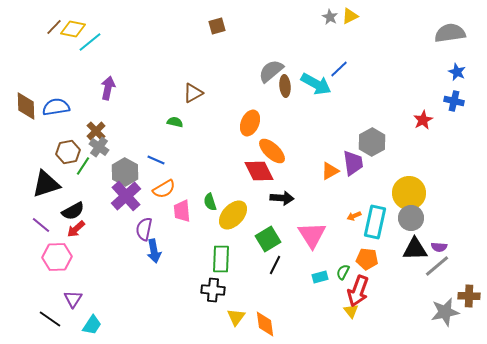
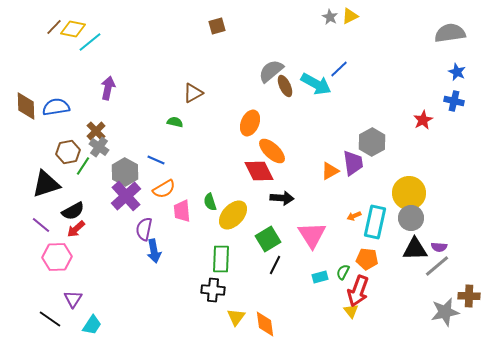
brown ellipse at (285, 86): rotated 20 degrees counterclockwise
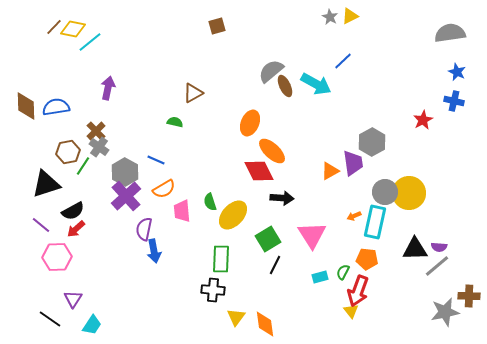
blue line at (339, 69): moved 4 px right, 8 px up
gray circle at (411, 218): moved 26 px left, 26 px up
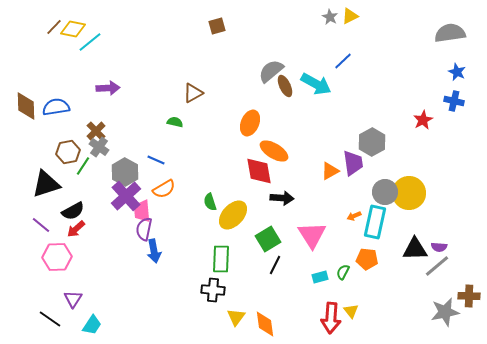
purple arrow at (108, 88): rotated 75 degrees clockwise
orange ellipse at (272, 151): moved 2 px right; rotated 12 degrees counterclockwise
red diamond at (259, 171): rotated 16 degrees clockwise
pink trapezoid at (182, 211): moved 40 px left
red arrow at (358, 291): moved 27 px left, 27 px down; rotated 16 degrees counterclockwise
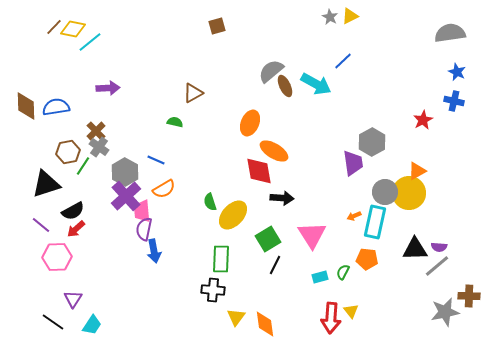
orange triangle at (330, 171): moved 87 px right
black line at (50, 319): moved 3 px right, 3 px down
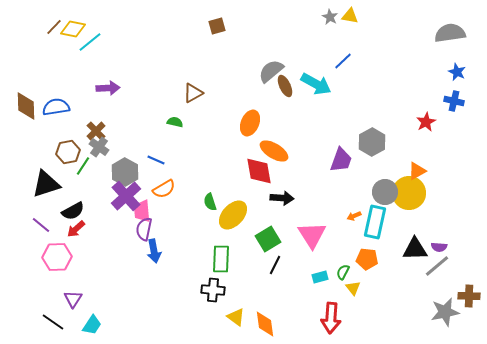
yellow triangle at (350, 16): rotated 36 degrees clockwise
red star at (423, 120): moved 3 px right, 2 px down
purple trapezoid at (353, 163): moved 12 px left, 3 px up; rotated 28 degrees clockwise
yellow triangle at (351, 311): moved 2 px right, 23 px up
yellow triangle at (236, 317): rotated 30 degrees counterclockwise
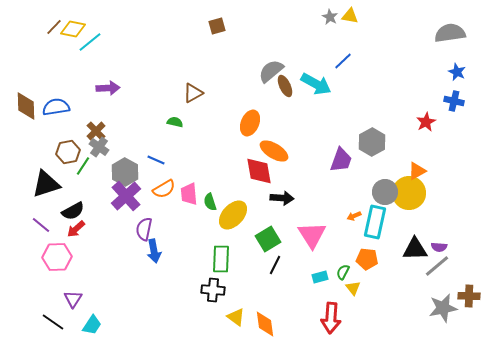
pink trapezoid at (142, 211): moved 47 px right, 17 px up
gray star at (445, 312): moved 2 px left, 4 px up
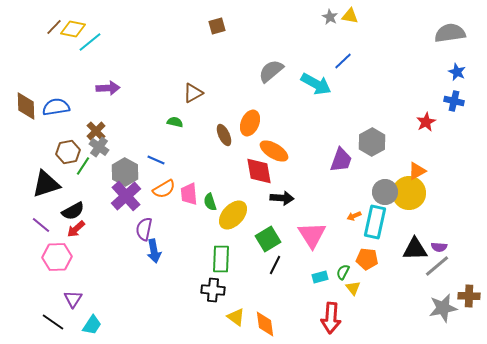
brown ellipse at (285, 86): moved 61 px left, 49 px down
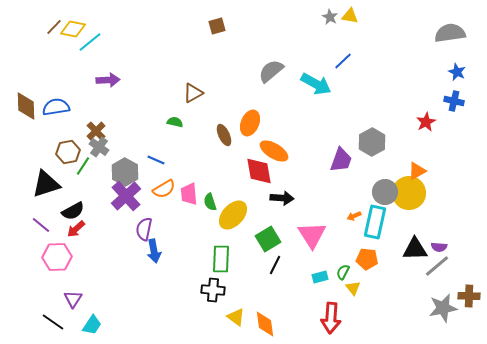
purple arrow at (108, 88): moved 8 px up
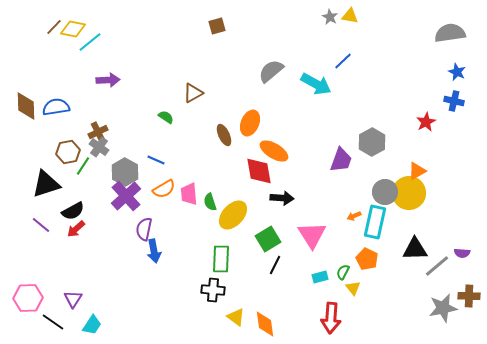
green semicircle at (175, 122): moved 9 px left, 5 px up; rotated 21 degrees clockwise
brown cross at (96, 131): moved 2 px right, 1 px down; rotated 18 degrees clockwise
purple semicircle at (439, 247): moved 23 px right, 6 px down
pink hexagon at (57, 257): moved 29 px left, 41 px down
orange pentagon at (367, 259): rotated 20 degrees clockwise
